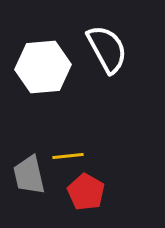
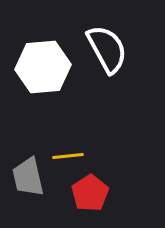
gray trapezoid: moved 1 px left, 2 px down
red pentagon: moved 4 px right, 1 px down; rotated 9 degrees clockwise
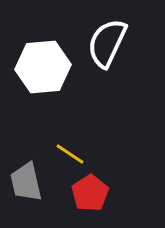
white semicircle: moved 6 px up; rotated 126 degrees counterclockwise
yellow line: moved 2 px right, 2 px up; rotated 40 degrees clockwise
gray trapezoid: moved 2 px left, 5 px down
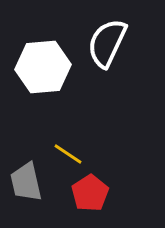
yellow line: moved 2 px left
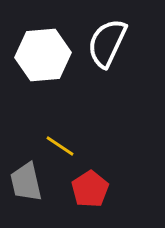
white hexagon: moved 12 px up
yellow line: moved 8 px left, 8 px up
red pentagon: moved 4 px up
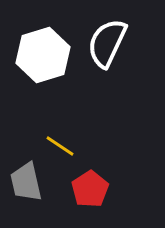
white hexagon: rotated 12 degrees counterclockwise
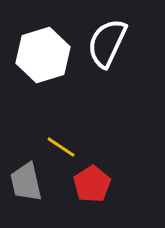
yellow line: moved 1 px right, 1 px down
red pentagon: moved 2 px right, 5 px up
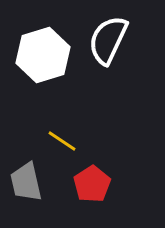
white semicircle: moved 1 px right, 3 px up
yellow line: moved 1 px right, 6 px up
